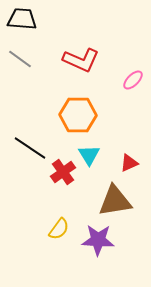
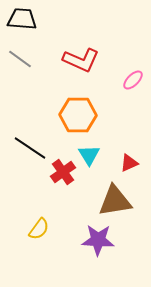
yellow semicircle: moved 20 px left
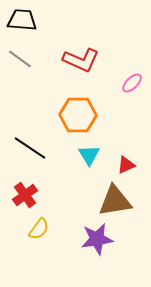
black trapezoid: moved 1 px down
pink ellipse: moved 1 px left, 3 px down
red triangle: moved 3 px left, 2 px down
red cross: moved 38 px left, 23 px down
purple star: moved 1 px left, 1 px up; rotated 12 degrees counterclockwise
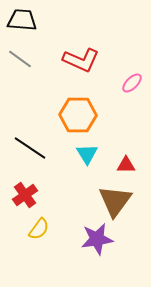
cyan triangle: moved 2 px left, 1 px up
red triangle: rotated 24 degrees clockwise
brown triangle: rotated 45 degrees counterclockwise
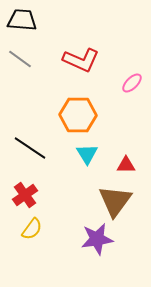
yellow semicircle: moved 7 px left
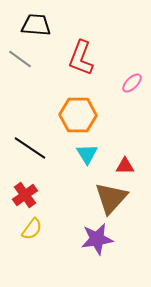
black trapezoid: moved 14 px right, 5 px down
red L-shape: moved 2 px up; rotated 87 degrees clockwise
red triangle: moved 1 px left, 1 px down
brown triangle: moved 4 px left, 3 px up; rotated 6 degrees clockwise
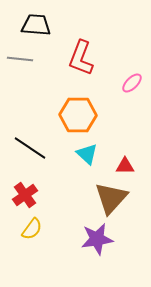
gray line: rotated 30 degrees counterclockwise
cyan triangle: rotated 15 degrees counterclockwise
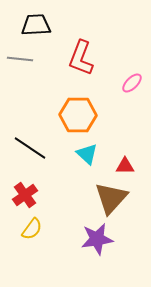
black trapezoid: rotated 8 degrees counterclockwise
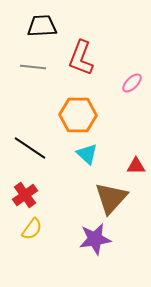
black trapezoid: moved 6 px right, 1 px down
gray line: moved 13 px right, 8 px down
red triangle: moved 11 px right
purple star: moved 2 px left
